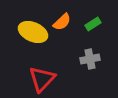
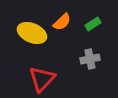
yellow ellipse: moved 1 px left, 1 px down
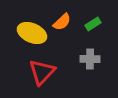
gray cross: rotated 12 degrees clockwise
red triangle: moved 7 px up
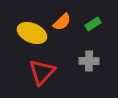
gray cross: moved 1 px left, 2 px down
